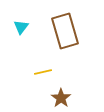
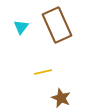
brown rectangle: moved 8 px left, 6 px up; rotated 8 degrees counterclockwise
brown star: rotated 12 degrees counterclockwise
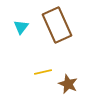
brown star: moved 7 px right, 14 px up
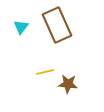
yellow line: moved 2 px right
brown star: rotated 18 degrees counterclockwise
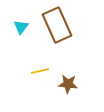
yellow line: moved 5 px left, 1 px up
